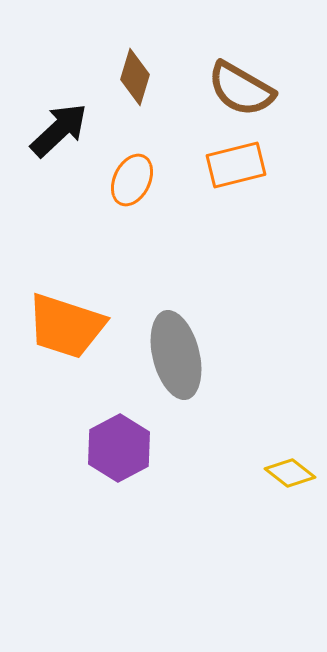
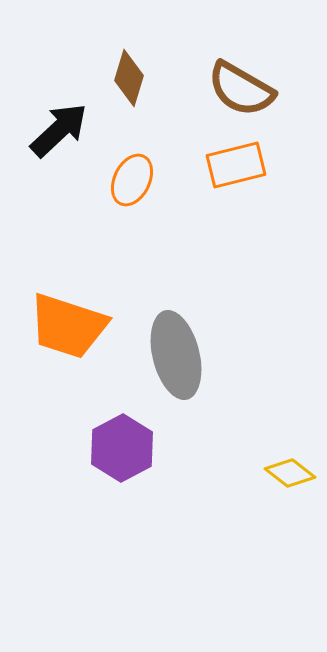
brown diamond: moved 6 px left, 1 px down
orange trapezoid: moved 2 px right
purple hexagon: moved 3 px right
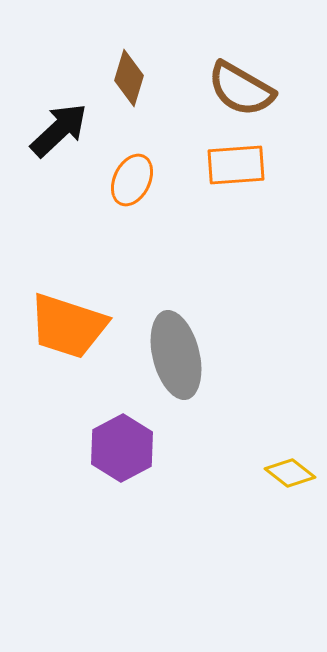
orange rectangle: rotated 10 degrees clockwise
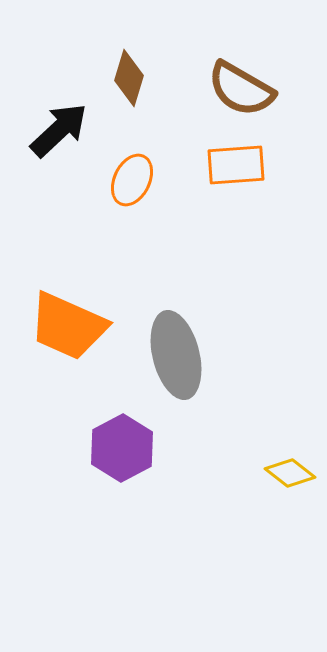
orange trapezoid: rotated 6 degrees clockwise
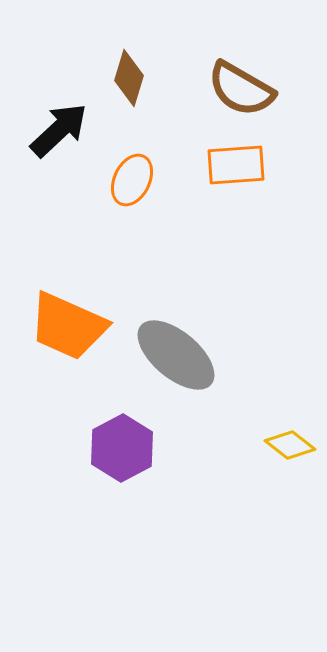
gray ellipse: rotated 36 degrees counterclockwise
yellow diamond: moved 28 px up
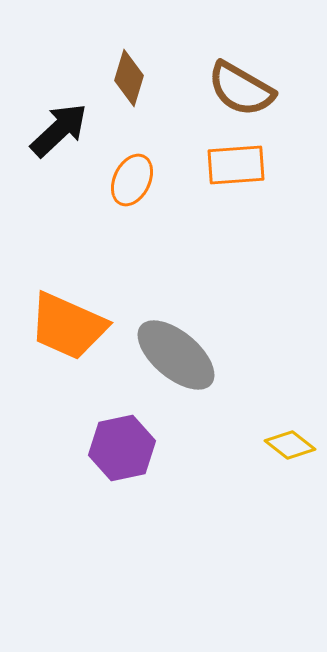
purple hexagon: rotated 16 degrees clockwise
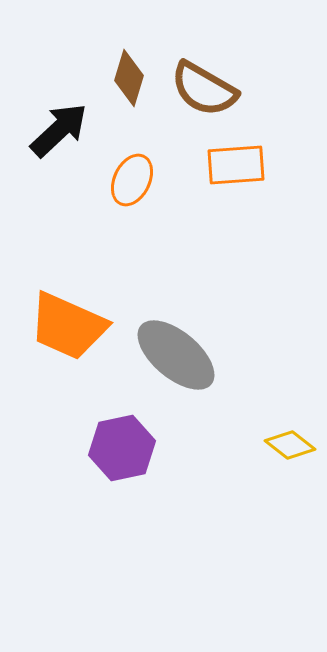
brown semicircle: moved 37 px left
